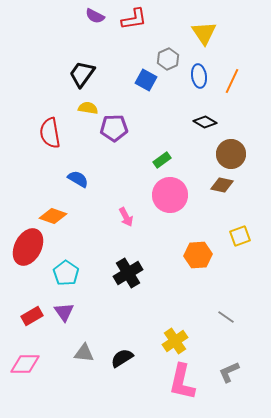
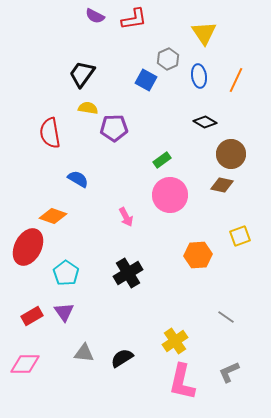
orange line: moved 4 px right, 1 px up
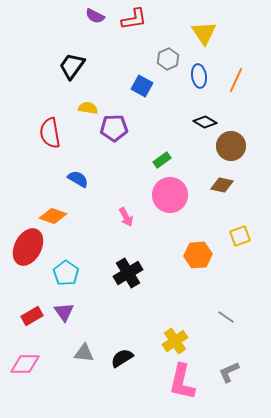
black trapezoid: moved 10 px left, 8 px up
blue square: moved 4 px left, 6 px down
brown circle: moved 8 px up
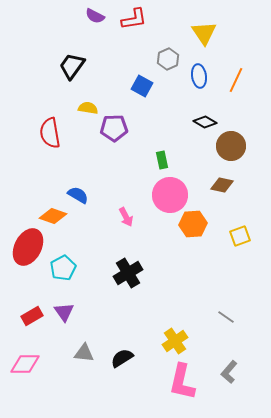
green rectangle: rotated 66 degrees counterclockwise
blue semicircle: moved 16 px down
orange hexagon: moved 5 px left, 31 px up
cyan pentagon: moved 3 px left, 5 px up; rotated 10 degrees clockwise
gray L-shape: rotated 25 degrees counterclockwise
